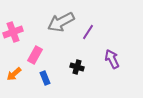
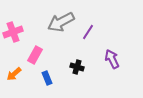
blue rectangle: moved 2 px right
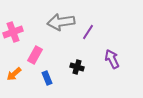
gray arrow: rotated 20 degrees clockwise
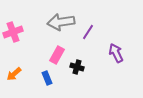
pink rectangle: moved 22 px right
purple arrow: moved 4 px right, 6 px up
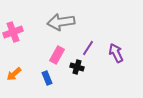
purple line: moved 16 px down
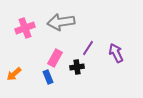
pink cross: moved 12 px right, 4 px up
pink rectangle: moved 2 px left, 3 px down
black cross: rotated 24 degrees counterclockwise
blue rectangle: moved 1 px right, 1 px up
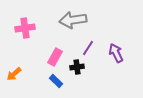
gray arrow: moved 12 px right, 2 px up
pink cross: rotated 12 degrees clockwise
pink rectangle: moved 1 px up
blue rectangle: moved 8 px right, 4 px down; rotated 24 degrees counterclockwise
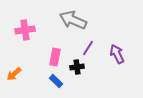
gray arrow: rotated 32 degrees clockwise
pink cross: moved 2 px down
purple arrow: moved 1 px right, 1 px down
pink rectangle: rotated 18 degrees counterclockwise
